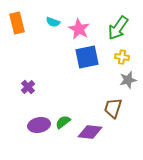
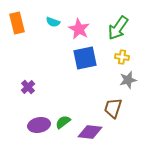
blue square: moved 2 px left, 1 px down
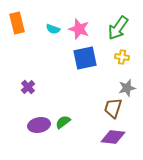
cyan semicircle: moved 7 px down
pink star: rotated 10 degrees counterclockwise
gray star: moved 1 px left, 8 px down
purple diamond: moved 23 px right, 5 px down
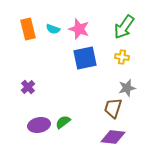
orange rectangle: moved 11 px right, 6 px down
green arrow: moved 6 px right, 1 px up
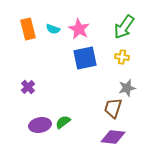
pink star: rotated 10 degrees clockwise
purple ellipse: moved 1 px right
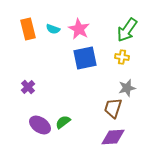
green arrow: moved 3 px right, 3 px down
purple ellipse: rotated 45 degrees clockwise
purple diamond: rotated 10 degrees counterclockwise
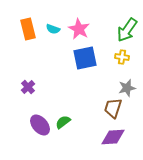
purple ellipse: rotated 15 degrees clockwise
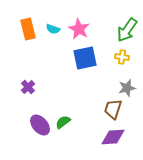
brown trapezoid: moved 1 px down
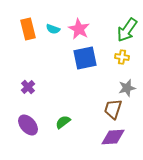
purple ellipse: moved 12 px left
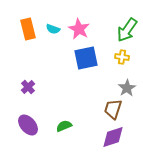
blue square: moved 1 px right
gray star: rotated 18 degrees counterclockwise
green semicircle: moved 1 px right, 4 px down; rotated 14 degrees clockwise
purple diamond: rotated 15 degrees counterclockwise
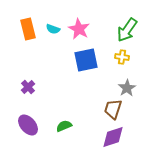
blue square: moved 2 px down
